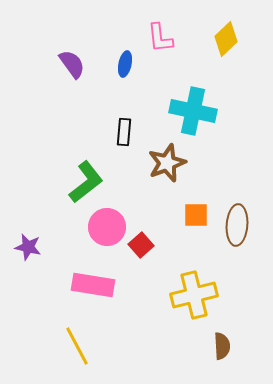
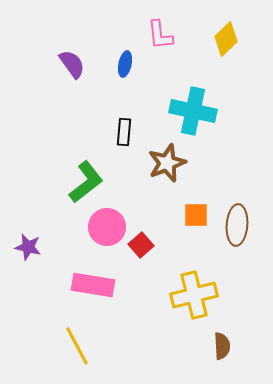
pink L-shape: moved 3 px up
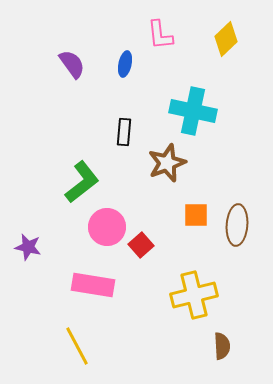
green L-shape: moved 4 px left
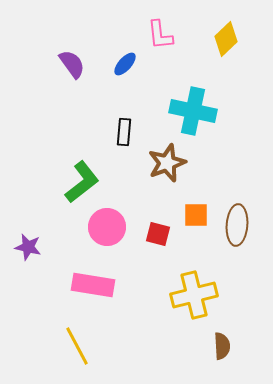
blue ellipse: rotated 30 degrees clockwise
red square: moved 17 px right, 11 px up; rotated 35 degrees counterclockwise
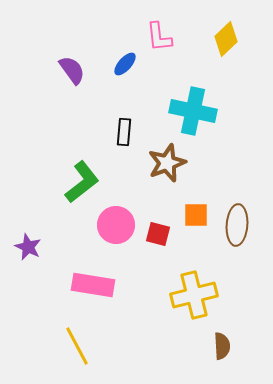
pink L-shape: moved 1 px left, 2 px down
purple semicircle: moved 6 px down
pink circle: moved 9 px right, 2 px up
purple star: rotated 12 degrees clockwise
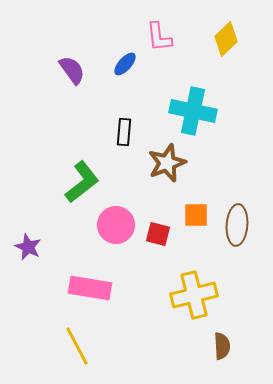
pink rectangle: moved 3 px left, 3 px down
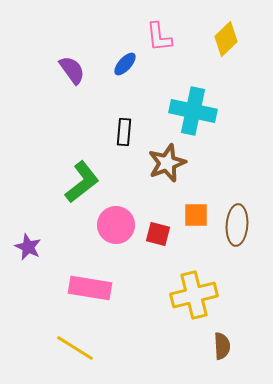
yellow line: moved 2 px left, 2 px down; rotated 30 degrees counterclockwise
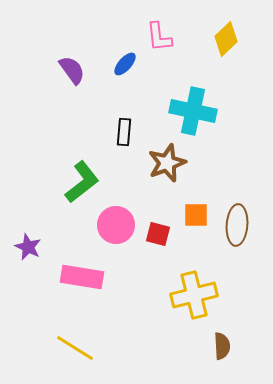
pink rectangle: moved 8 px left, 11 px up
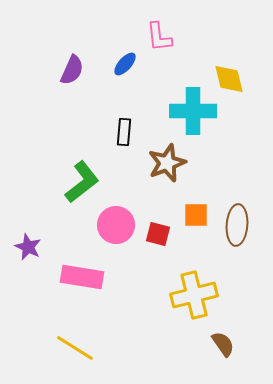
yellow diamond: moved 3 px right, 40 px down; rotated 60 degrees counterclockwise
purple semicircle: rotated 60 degrees clockwise
cyan cross: rotated 12 degrees counterclockwise
brown semicircle: moved 1 px right, 2 px up; rotated 32 degrees counterclockwise
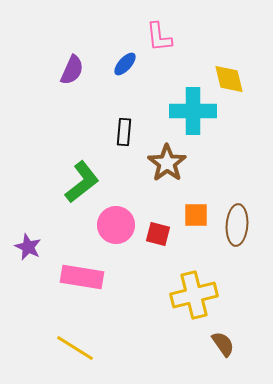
brown star: rotated 15 degrees counterclockwise
